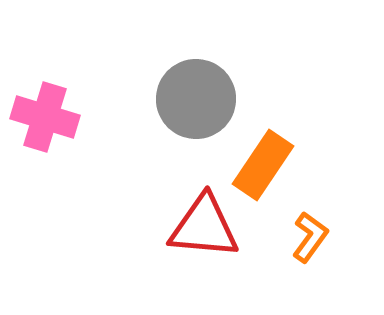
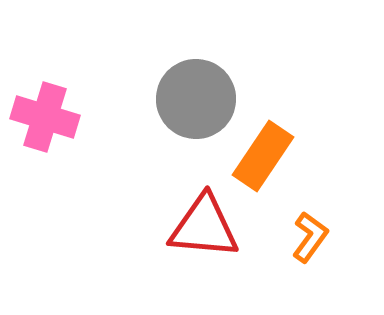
orange rectangle: moved 9 px up
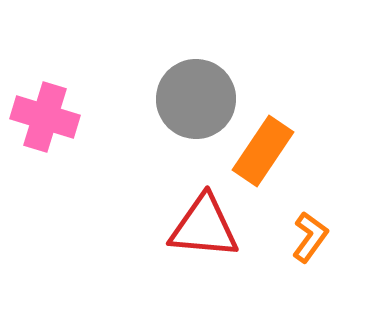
orange rectangle: moved 5 px up
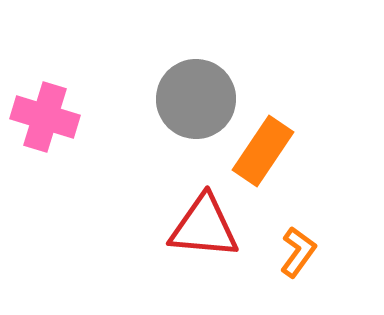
orange L-shape: moved 12 px left, 15 px down
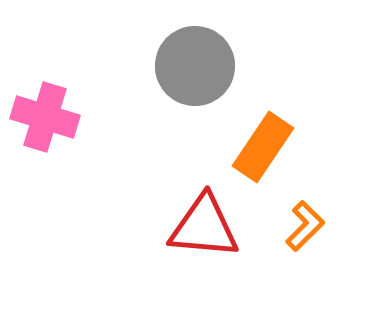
gray circle: moved 1 px left, 33 px up
orange rectangle: moved 4 px up
orange L-shape: moved 7 px right, 26 px up; rotated 9 degrees clockwise
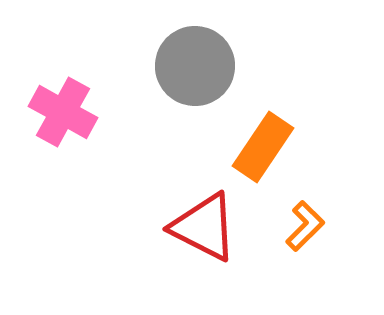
pink cross: moved 18 px right, 5 px up; rotated 12 degrees clockwise
red triangle: rotated 22 degrees clockwise
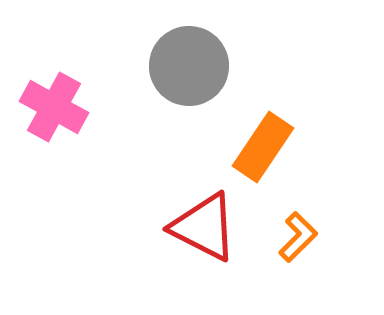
gray circle: moved 6 px left
pink cross: moved 9 px left, 5 px up
orange L-shape: moved 7 px left, 11 px down
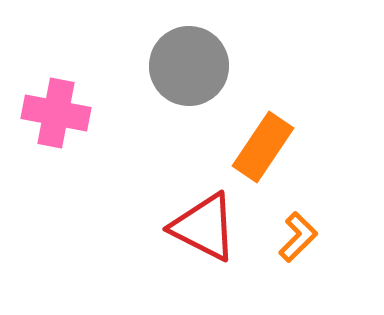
pink cross: moved 2 px right, 6 px down; rotated 18 degrees counterclockwise
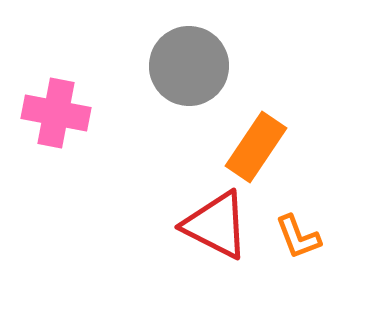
orange rectangle: moved 7 px left
red triangle: moved 12 px right, 2 px up
orange L-shape: rotated 114 degrees clockwise
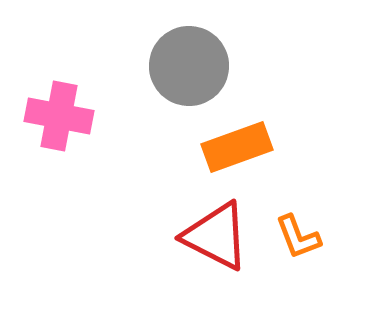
pink cross: moved 3 px right, 3 px down
orange rectangle: moved 19 px left; rotated 36 degrees clockwise
red triangle: moved 11 px down
